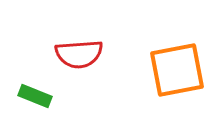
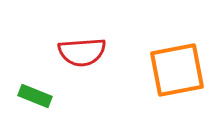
red semicircle: moved 3 px right, 2 px up
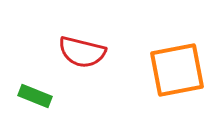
red semicircle: rotated 18 degrees clockwise
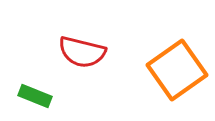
orange square: rotated 24 degrees counterclockwise
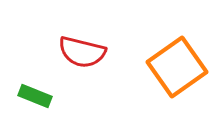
orange square: moved 3 px up
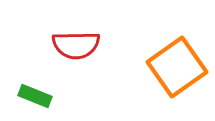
red semicircle: moved 6 px left, 7 px up; rotated 15 degrees counterclockwise
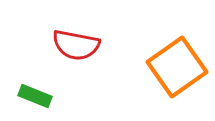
red semicircle: rotated 12 degrees clockwise
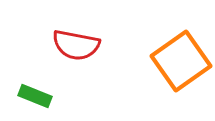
orange square: moved 4 px right, 6 px up
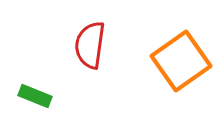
red semicircle: moved 14 px right; rotated 87 degrees clockwise
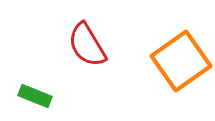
red semicircle: moved 3 px left; rotated 39 degrees counterclockwise
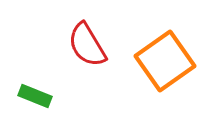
orange square: moved 16 px left
